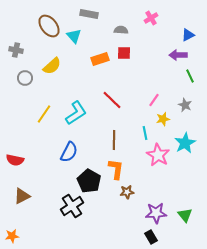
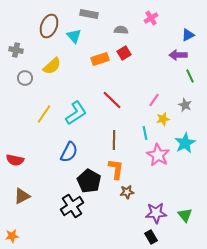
brown ellipse: rotated 60 degrees clockwise
red square: rotated 32 degrees counterclockwise
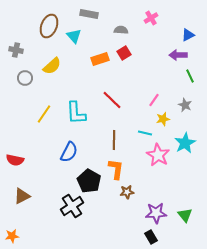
cyan L-shape: rotated 120 degrees clockwise
cyan line: rotated 64 degrees counterclockwise
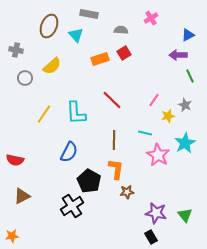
cyan triangle: moved 2 px right, 1 px up
yellow star: moved 5 px right, 3 px up
purple star: rotated 15 degrees clockwise
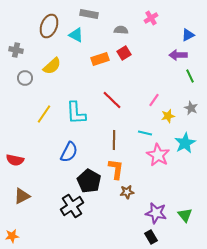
cyan triangle: rotated 21 degrees counterclockwise
gray star: moved 6 px right, 3 px down
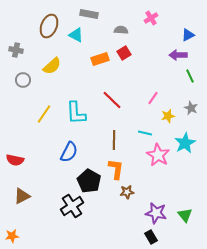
gray circle: moved 2 px left, 2 px down
pink line: moved 1 px left, 2 px up
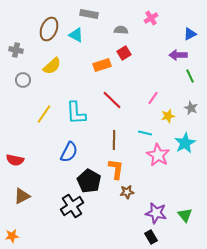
brown ellipse: moved 3 px down
blue triangle: moved 2 px right, 1 px up
orange rectangle: moved 2 px right, 6 px down
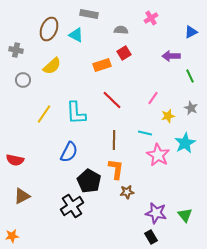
blue triangle: moved 1 px right, 2 px up
purple arrow: moved 7 px left, 1 px down
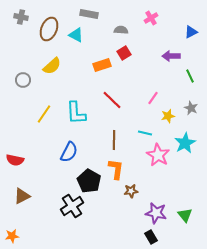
gray cross: moved 5 px right, 33 px up
brown star: moved 4 px right, 1 px up
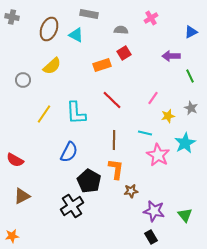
gray cross: moved 9 px left
red semicircle: rotated 18 degrees clockwise
purple star: moved 2 px left, 2 px up
